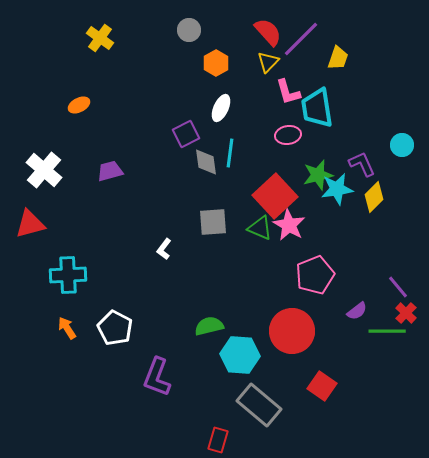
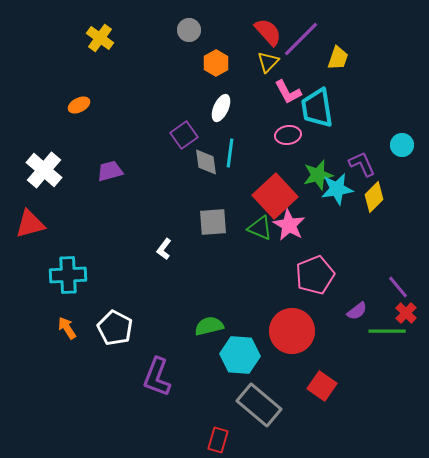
pink L-shape at (288, 92): rotated 12 degrees counterclockwise
purple square at (186, 134): moved 2 px left, 1 px down; rotated 8 degrees counterclockwise
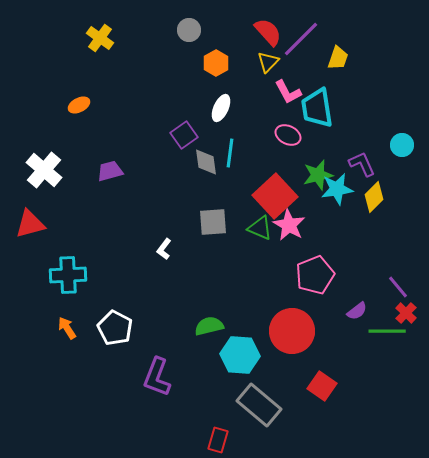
pink ellipse at (288, 135): rotated 35 degrees clockwise
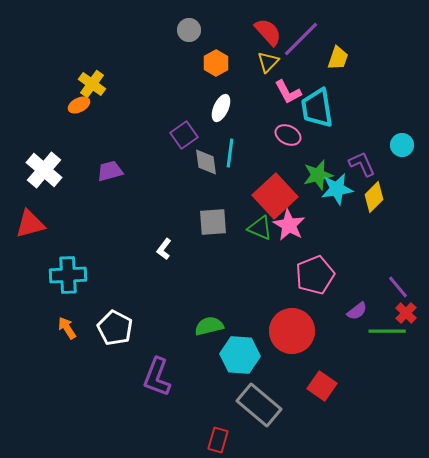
yellow cross at (100, 38): moved 8 px left, 46 px down
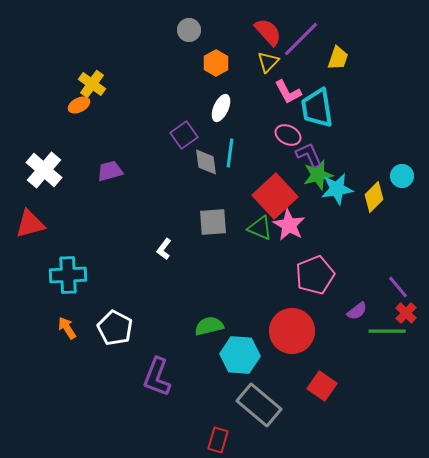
cyan circle at (402, 145): moved 31 px down
purple L-shape at (362, 164): moved 53 px left, 9 px up
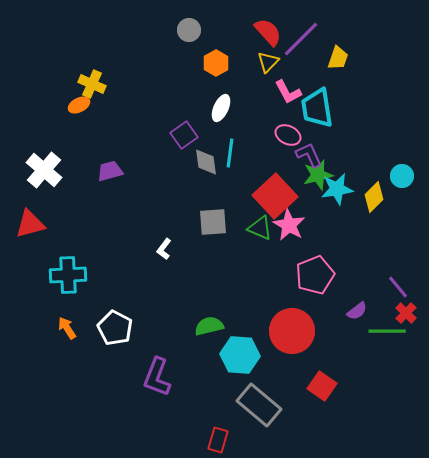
yellow cross at (92, 84): rotated 12 degrees counterclockwise
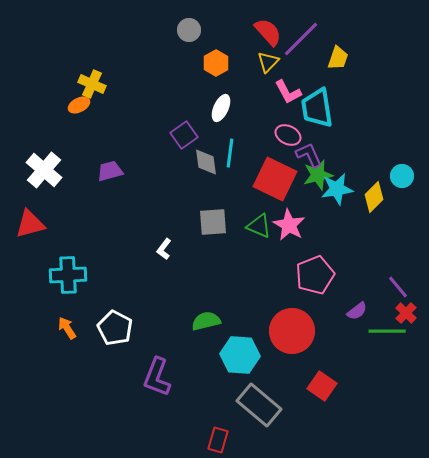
red square at (275, 196): moved 17 px up; rotated 21 degrees counterclockwise
green triangle at (260, 228): moved 1 px left, 2 px up
green semicircle at (209, 326): moved 3 px left, 5 px up
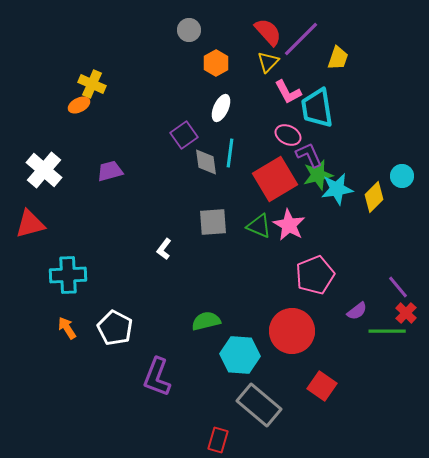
red square at (275, 179): rotated 33 degrees clockwise
